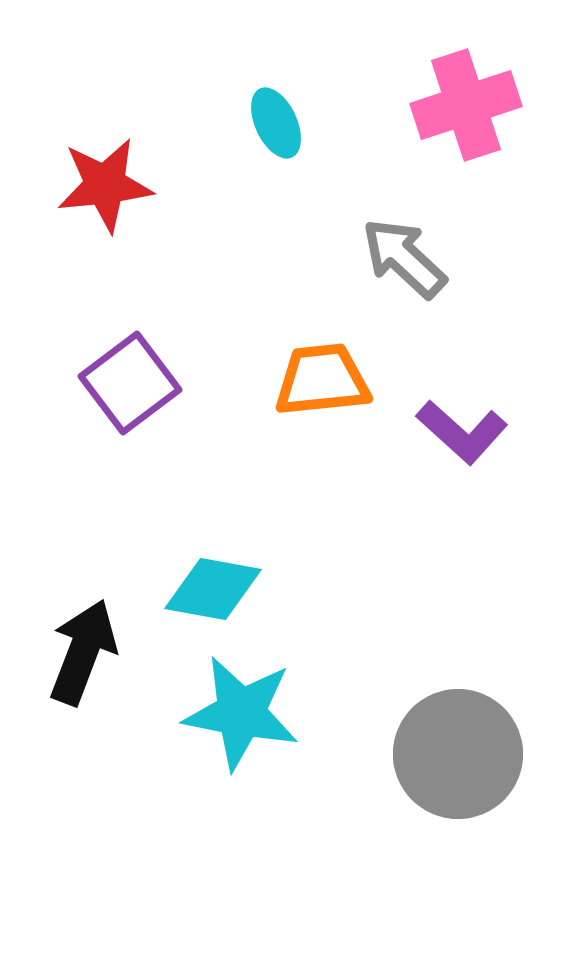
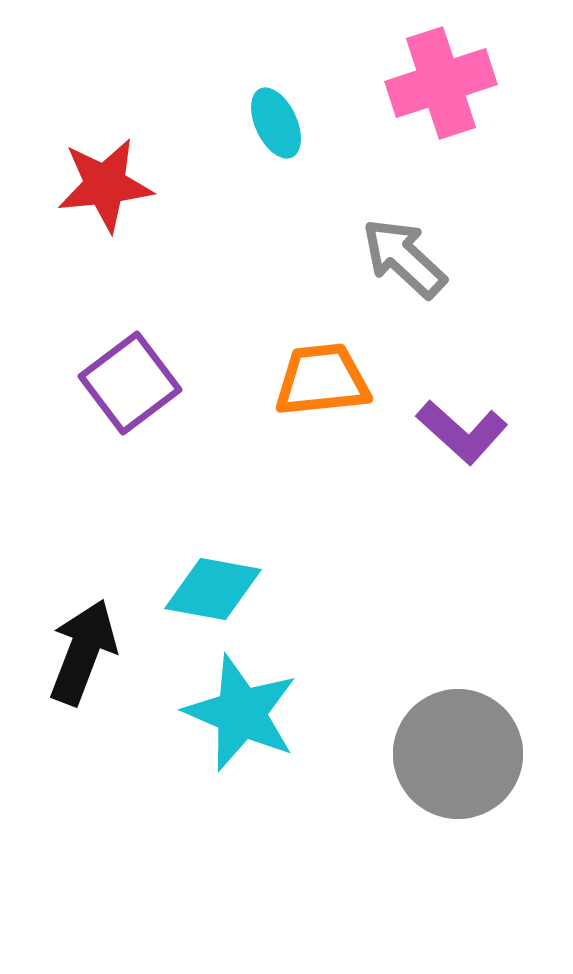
pink cross: moved 25 px left, 22 px up
cyan star: rotated 12 degrees clockwise
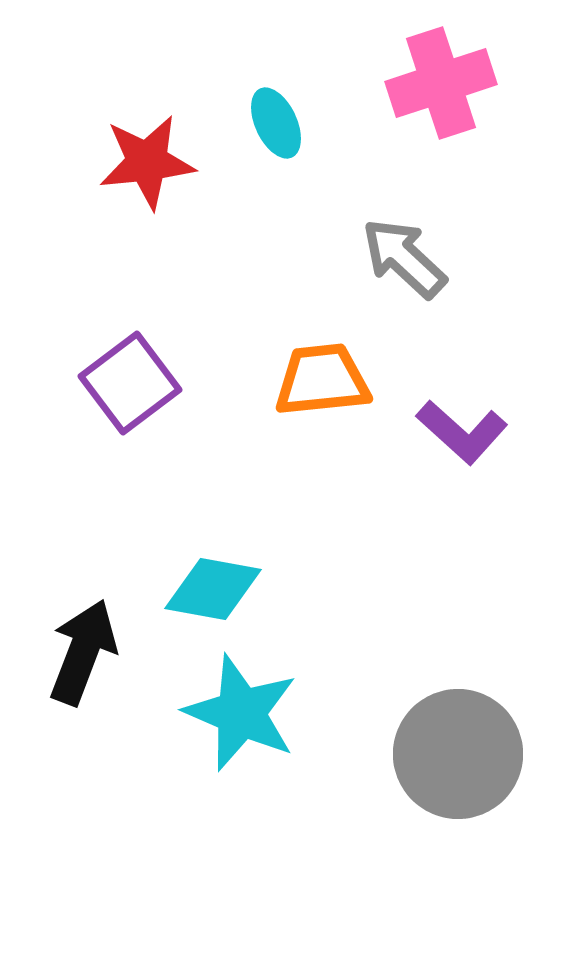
red star: moved 42 px right, 23 px up
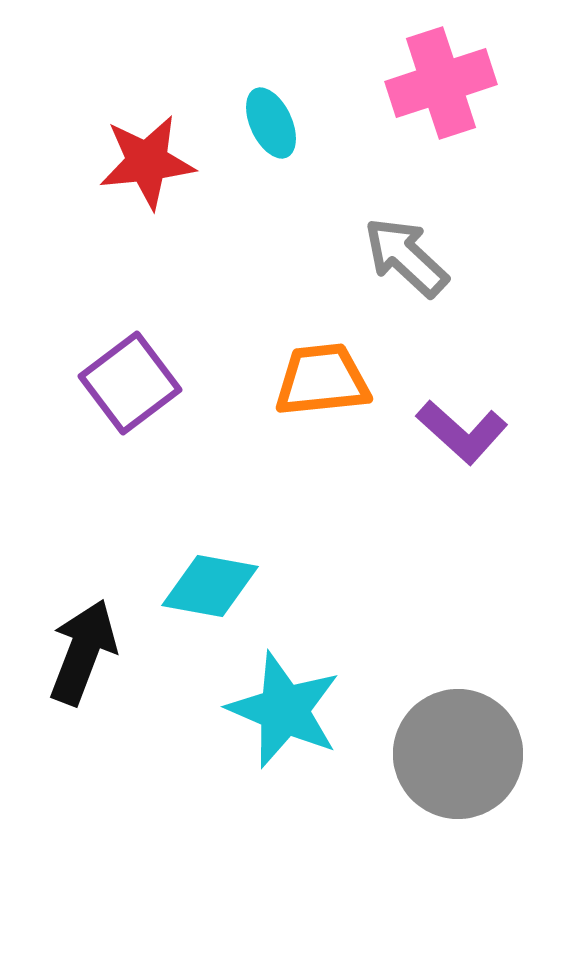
cyan ellipse: moved 5 px left
gray arrow: moved 2 px right, 1 px up
cyan diamond: moved 3 px left, 3 px up
cyan star: moved 43 px right, 3 px up
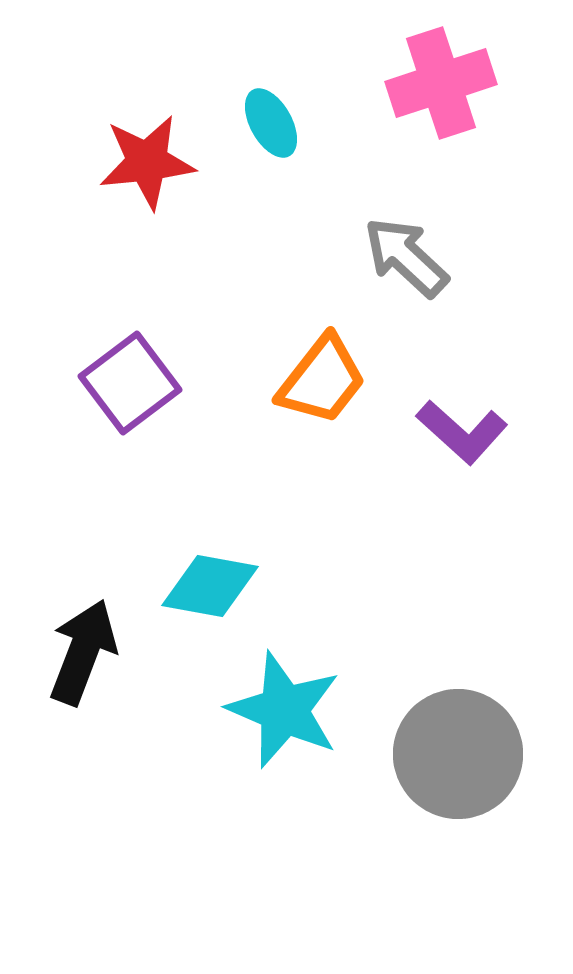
cyan ellipse: rotated 4 degrees counterclockwise
orange trapezoid: rotated 134 degrees clockwise
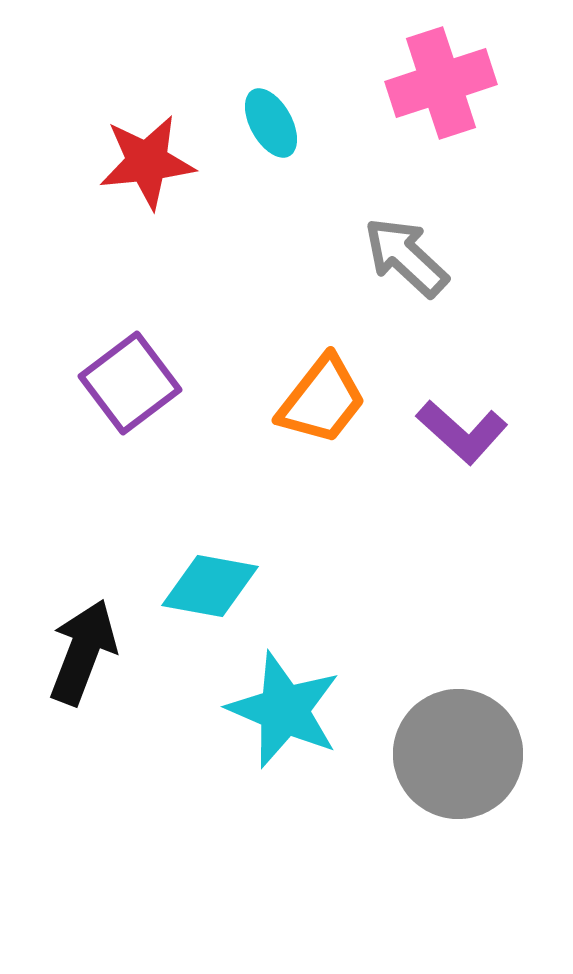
orange trapezoid: moved 20 px down
